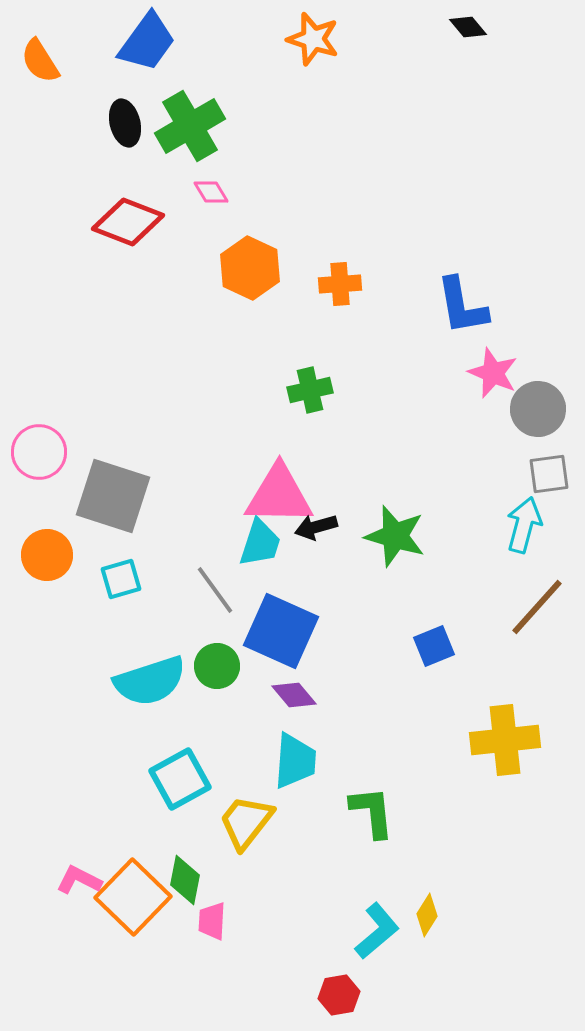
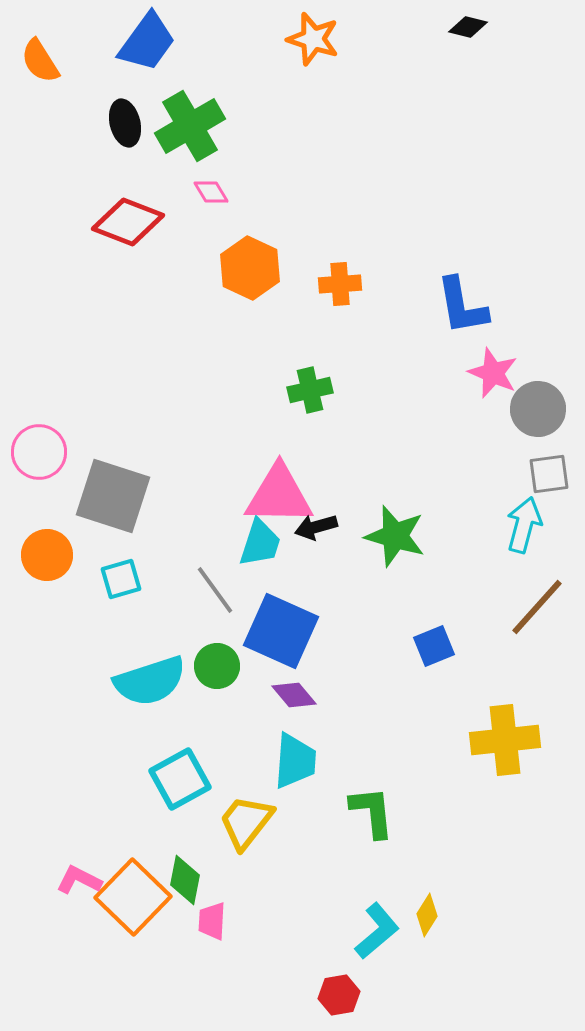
black diamond at (468, 27): rotated 36 degrees counterclockwise
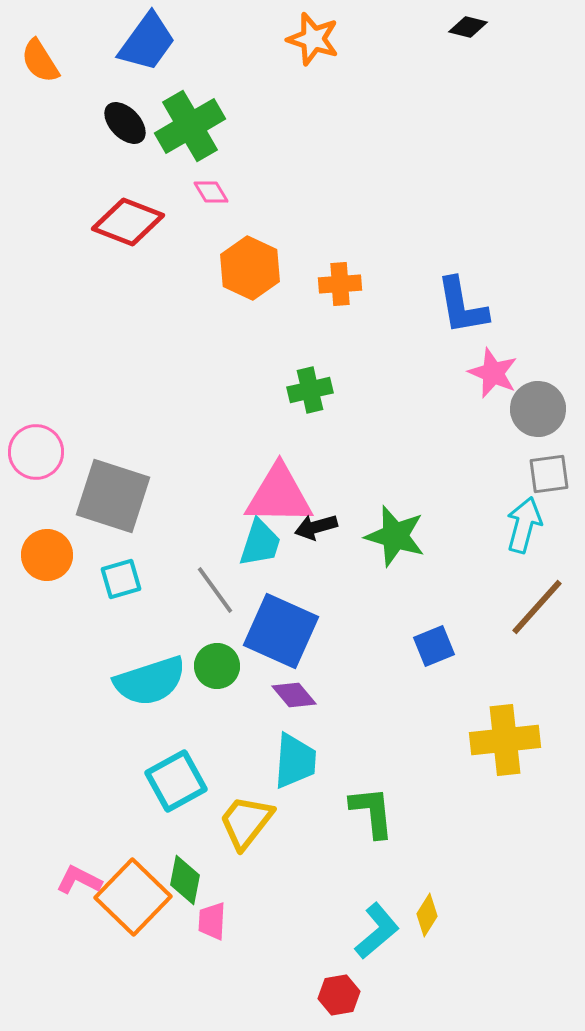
black ellipse at (125, 123): rotated 30 degrees counterclockwise
pink circle at (39, 452): moved 3 px left
cyan square at (180, 779): moved 4 px left, 2 px down
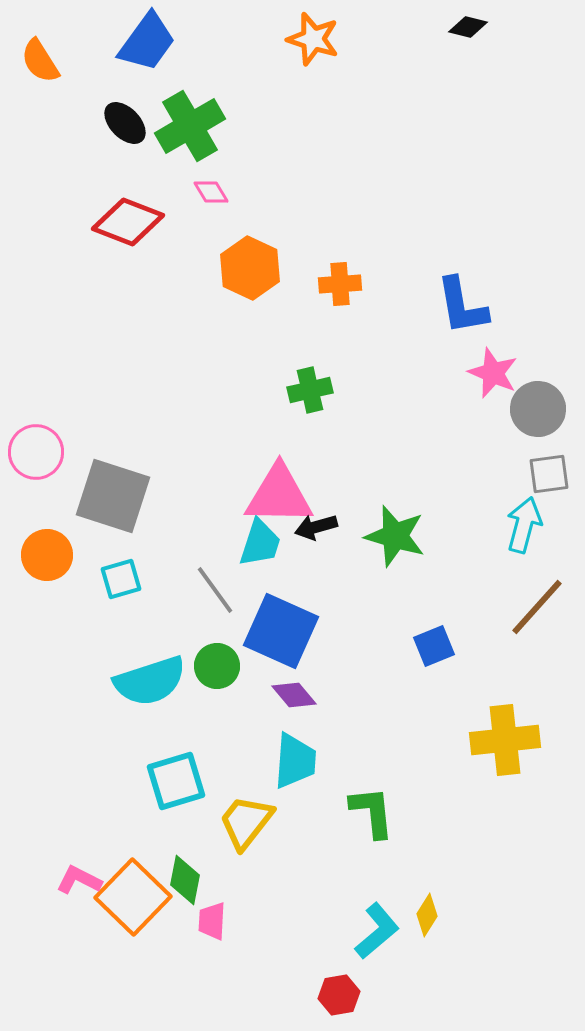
cyan square at (176, 781): rotated 12 degrees clockwise
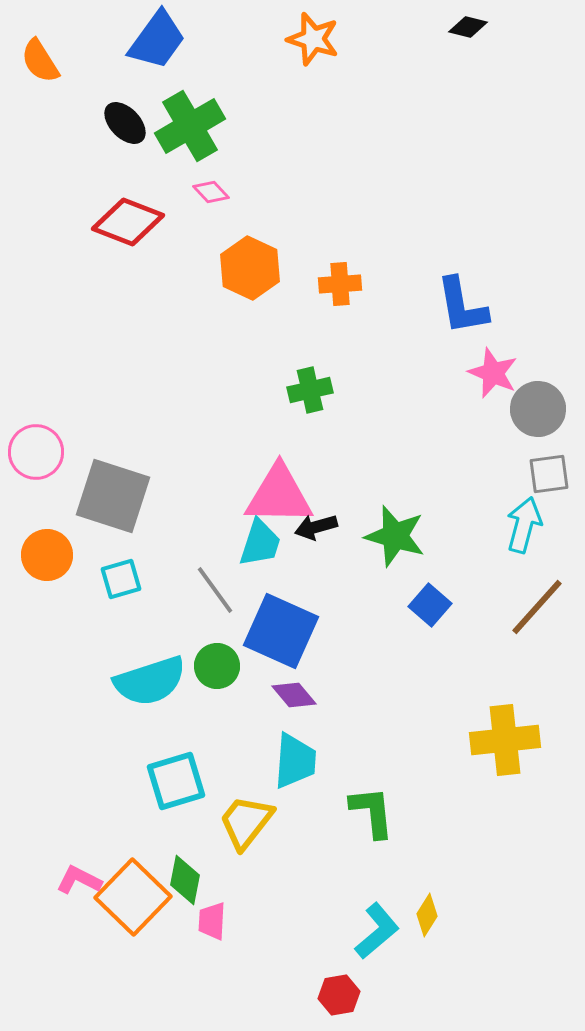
blue trapezoid at (147, 42): moved 10 px right, 2 px up
pink diamond at (211, 192): rotated 12 degrees counterclockwise
blue square at (434, 646): moved 4 px left, 41 px up; rotated 27 degrees counterclockwise
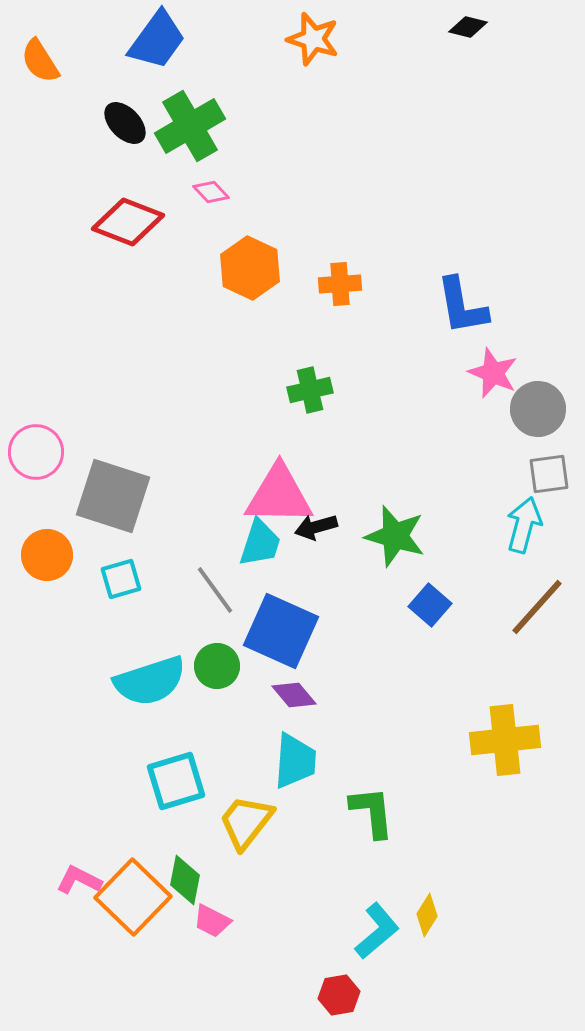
pink trapezoid at (212, 921): rotated 66 degrees counterclockwise
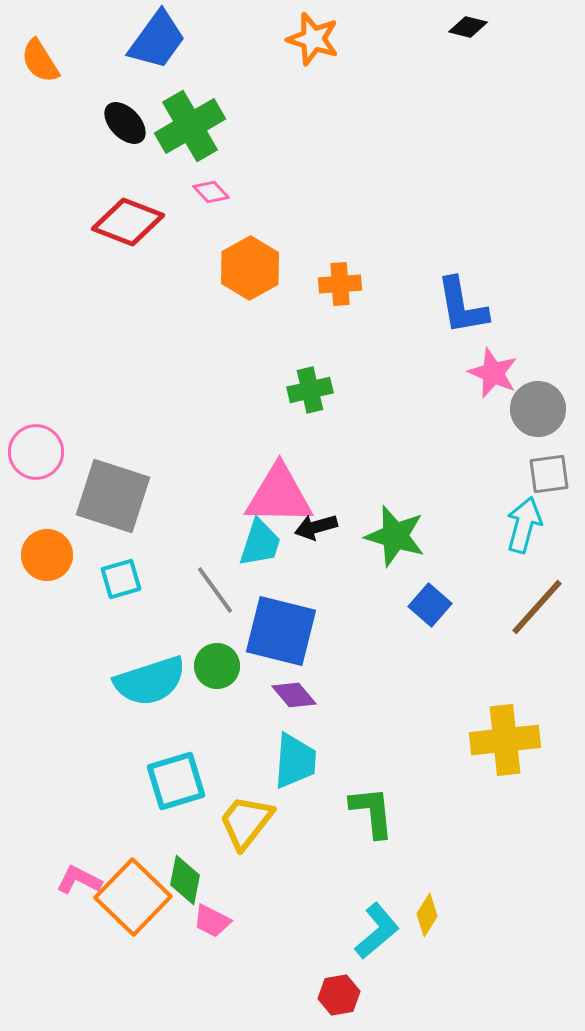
orange hexagon at (250, 268): rotated 6 degrees clockwise
blue square at (281, 631): rotated 10 degrees counterclockwise
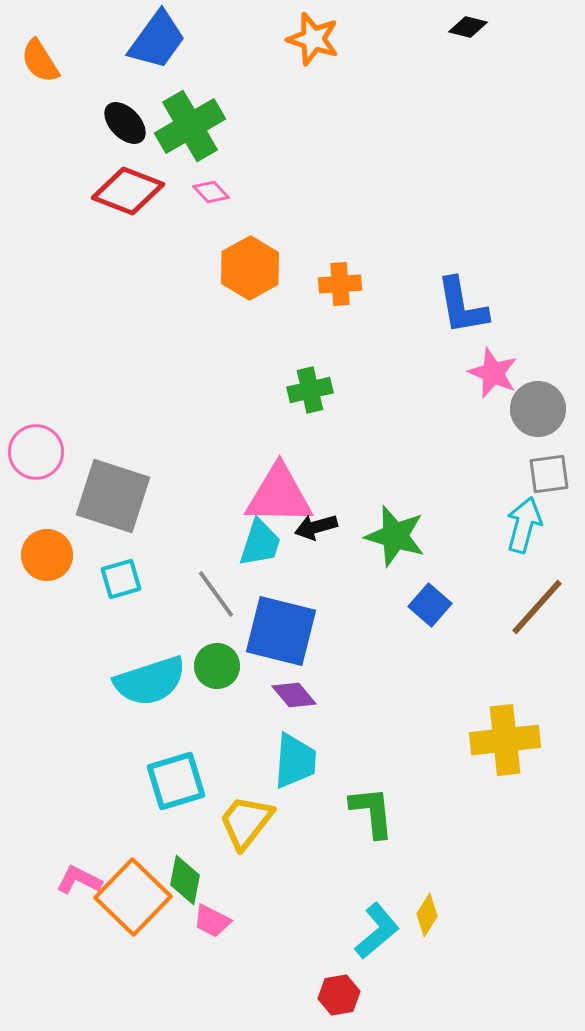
red diamond at (128, 222): moved 31 px up
gray line at (215, 590): moved 1 px right, 4 px down
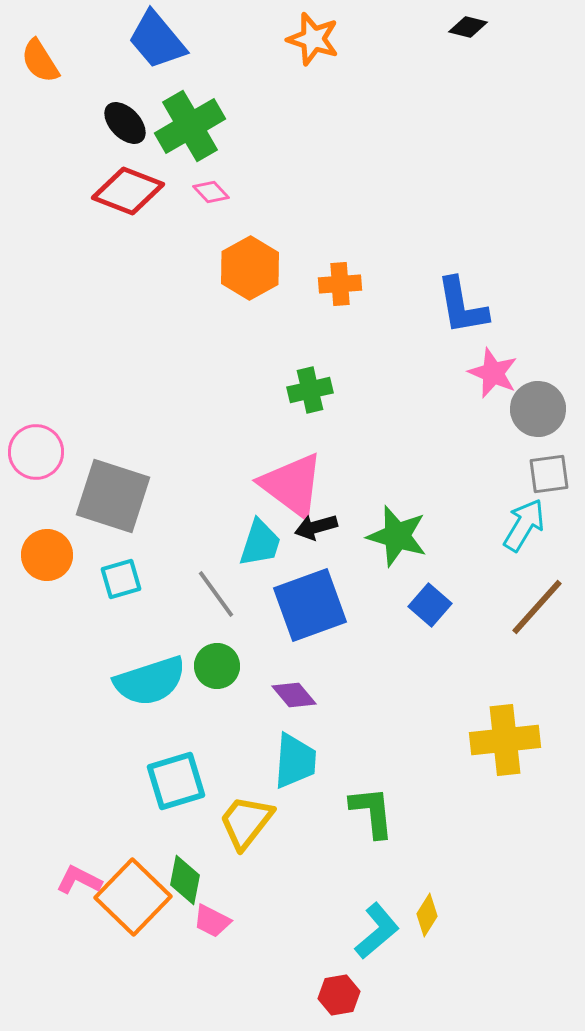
blue trapezoid at (157, 40): rotated 104 degrees clockwise
pink triangle at (279, 495): moved 13 px right, 10 px up; rotated 36 degrees clockwise
cyan arrow at (524, 525): rotated 16 degrees clockwise
green star at (395, 536): moved 2 px right
blue square at (281, 631): moved 29 px right, 26 px up; rotated 34 degrees counterclockwise
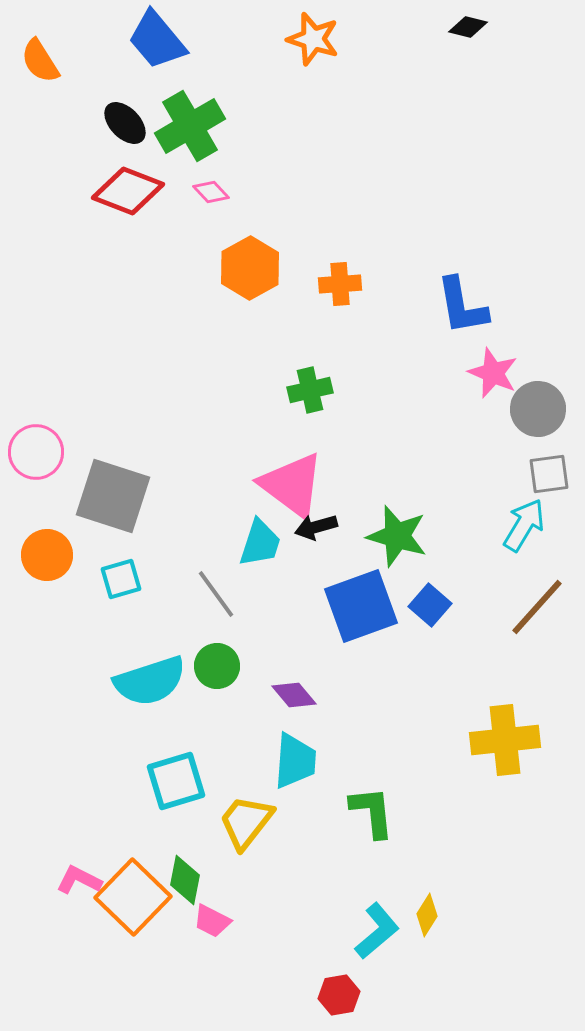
blue square at (310, 605): moved 51 px right, 1 px down
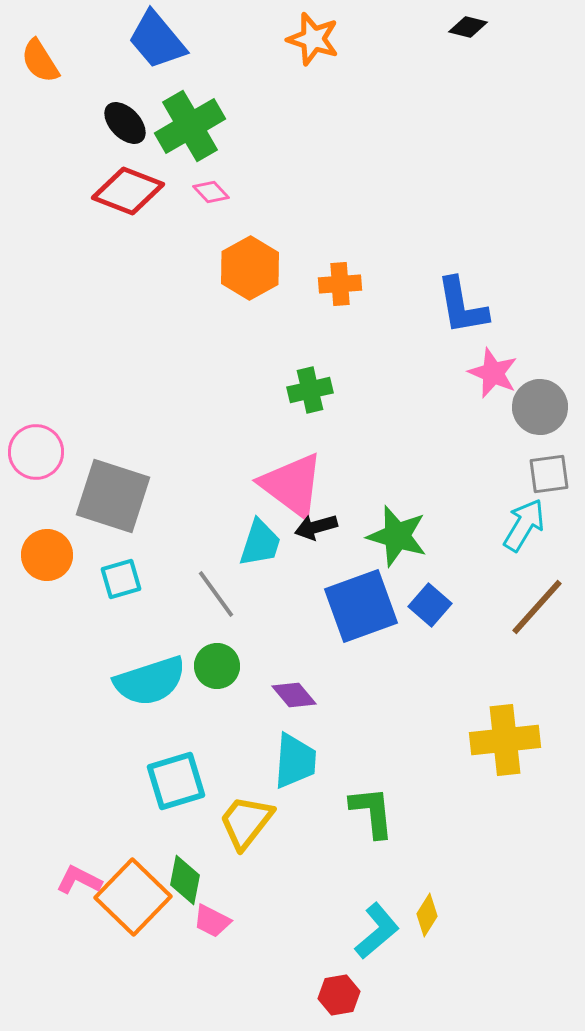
gray circle at (538, 409): moved 2 px right, 2 px up
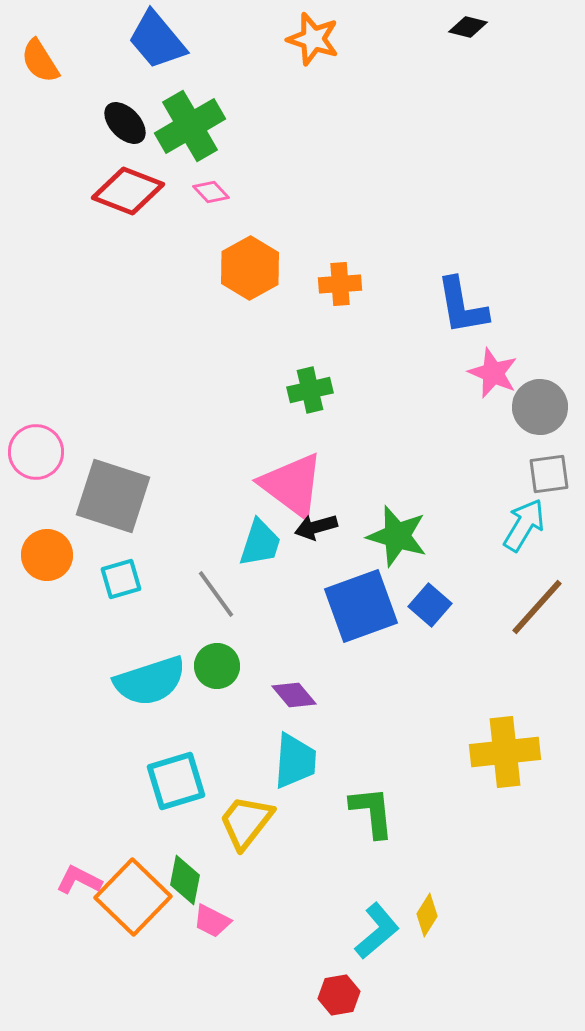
yellow cross at (505, 740): moved 12 px down
